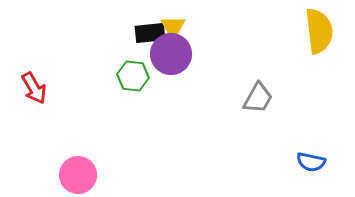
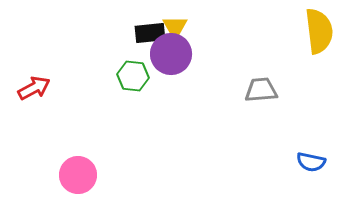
yellow triangle: moved 2 px right
red arrow: rotated 88 degrees counterclockwise
gray trapezoid: moved 3 px right, 8 px up; rotated 124 degrees counterclockwise
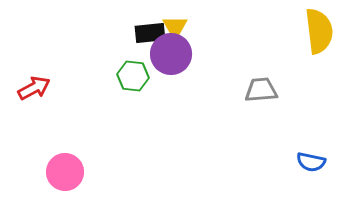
pink circle: moved 13 px left, 3 px up
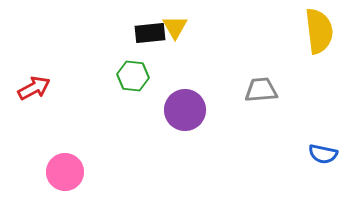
purple circle: moved 14 px right, 56 px down
blue semicircle: moved 12 px right, 8 px up
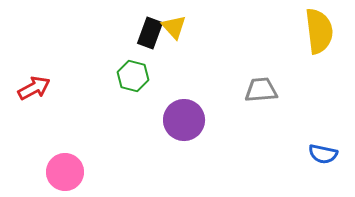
yellow triangle: moved 1 px left; rotated 12 degrees counterclockwise
black rectangle: rotated 64 degrees counterclockwise
green hexagon: rotated 8 degrees clockwise
purple circle: moved 1 px left, 10 px down
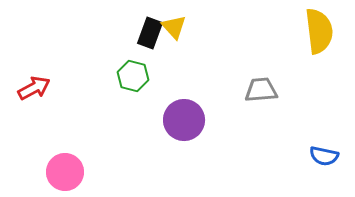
blue semicircle: moved 1 px right, 2 px down
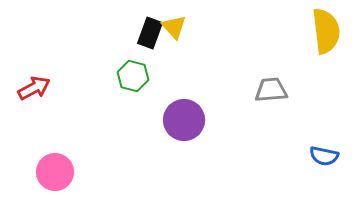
yellow semicircle: moved 7 px right
gray trapezoid: moved 10 px right
pink circle: moved 10 px left
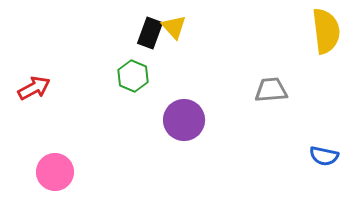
green hexagon: rotated 8 degrees clockwise
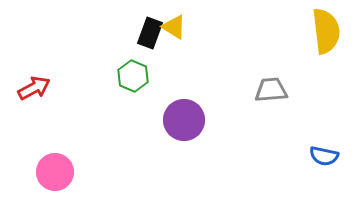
yellow triangle: rotated 16 degrees counterclockwise
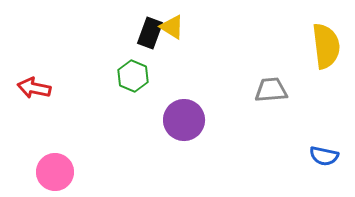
yellow triangle: moved 2 px left
yellow semicircle: moved 15 px down
red arrow: rotated 140 degrees counterclockwise
